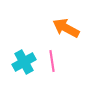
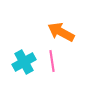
orange arrow: moved 5 px left, 4 px down
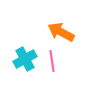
cyan cross: moved 1 px right, 3 px up
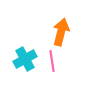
orange arrow: rotated 76 degrees clockwise
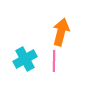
pink line: moved 2 px right; rotated 10 degrees clockwise
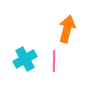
orange arrow: moved 6 px right, 3 px up
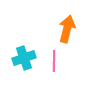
cyan cross: moved 1 px left, 1 px up; rotated 10 degrees clockwise
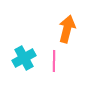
cyan cross: rotated 10 degrees counterclockwise
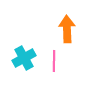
orange arrow: rotated 16 degrees counterclockwise
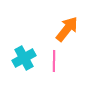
orange arrow: rotated 40 degrees clockwise
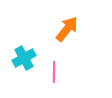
pink line: moved 11 px down
